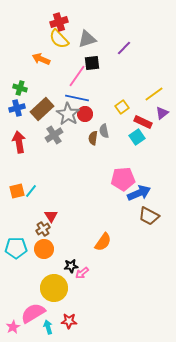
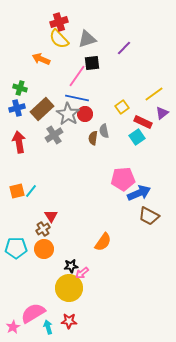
yellow circle: moved 15 px right
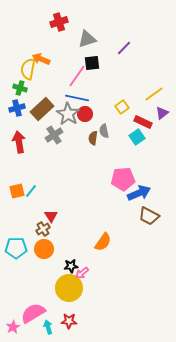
yellow semicircle: moved 31 px left, 30 px down; rotated 55 degrees clockwise
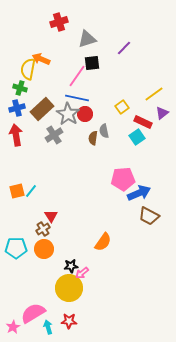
red arrow: moved 3 px left, 7 px up
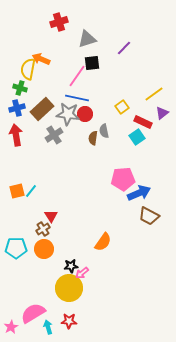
gray star: rotated 25 degrees counterclockwise
pink star: moved 2 px left
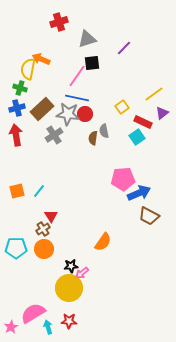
cyan line: moved 8 px right
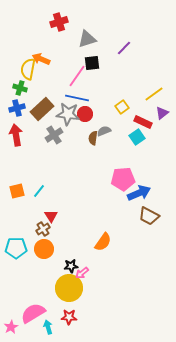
gray semicircle: rotated 80 degrees clockwise
red star: moved 4 px up
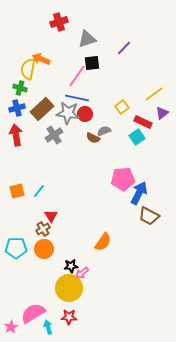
gray star: moved 1 px up
brown semicircle: rotated 72 degrees counterclockwise
blue arrow: rotated 40 degrees counterclockwise
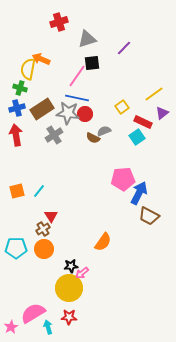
brown rectangle: rotated 10 degrees clockwise
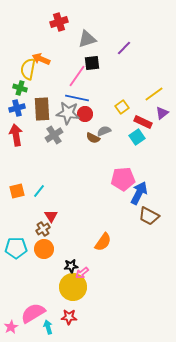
brown rectangle: rotated 60 degrees counterclockwise
yellow circle: moved 4 px right, 1 px up
